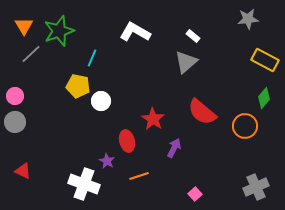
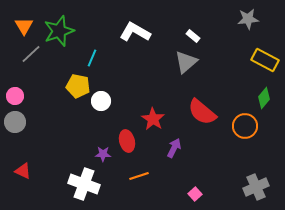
purple star: moved 4 px left, 7 px up; rotated 28 degrees counterclockwise
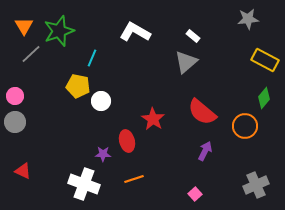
purple arrow: moved 31 px right, 3 px down
orange line: moved 5 px left, 3 px down
gray cross: moved 2 px up
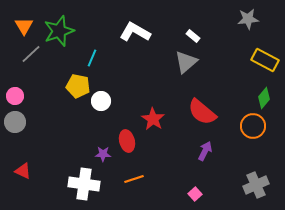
orange circle: moved 8 px right
white cross: rotated 12 degrees counterclockwise
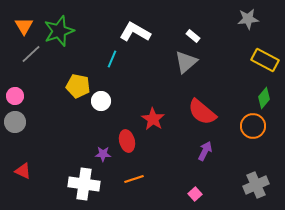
cyan line: moved 20 px right, 1 px down
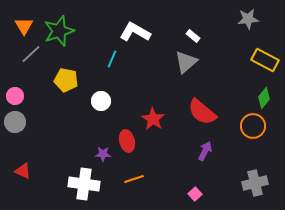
yellow pentagon: moved 12 px left, 6 px up
gray cross: moved 1 px left, 2 px up; rotated 10 degrees clockwise
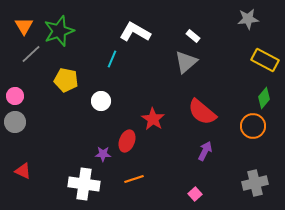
red ellipse: rotated 35 degrees clockwise
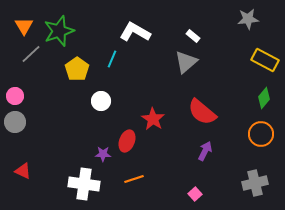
yellow pentagon: moved 11 px right, 11 px up; rotated 25 degrees clockwise
orange circle: moved 8 px right, 8 px down
